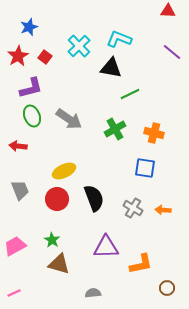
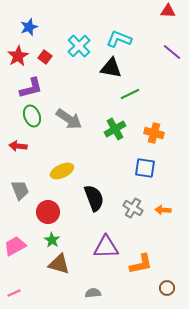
yellow ellipse: moved 2 px left
red circle: moved 9 px left, 13 px down
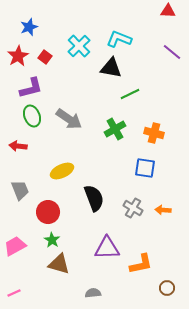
purple triangle: moved 1 px right, 1 px down
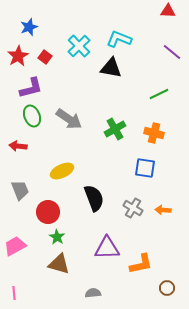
green line: moved 29 px right
green star: moved 5 px right, 3 px up
pink line: rotated 72 degrees counterclockwise
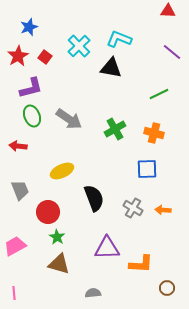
blue square: moved 2 px right, 1 px down; rotated 10 degrees counterclockwise
orange L-shape: rotated 15 degrees clockwise
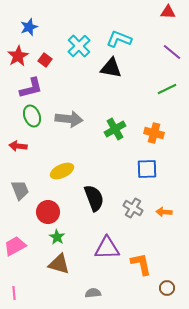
red triangle: moved 1 px down
red square: moved 3 px down
green line: moved 8 px right, 5 px up
gray arrow: rotated 28 degrees counterclockwise
orange arrow: moved 1 px right, 2 px down
orange L-shape: rotated 105 degrees counterclockwise
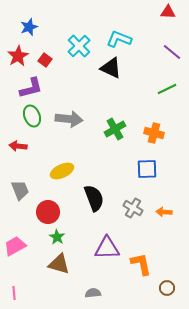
black triangle: rotated 15 degrees clockwise
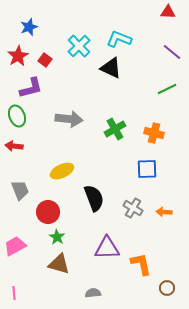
green ellipse: moved 15 px left
red arrow: moved 4 px left
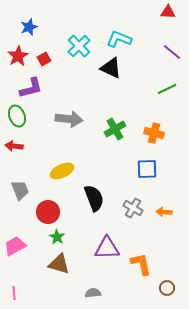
red square: moved 1 px left, 1 px up; rotated 24 degrees clockwise
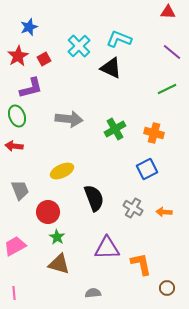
blue square: rotated 25 degrees counterclockwise
